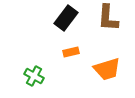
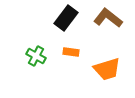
brown L-shape: rotated 124 degrees clockwise
orange rectangle: rotated 21 degrees clockwise
green cross: moved 2 px right, 20 px up
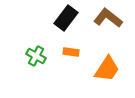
orange trapezoid: rotated 40 degrees counterclockwise
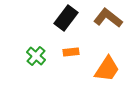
orange rectangle: rotated 14 degrees counterclockwise
green cross: rotated 12 degrees clockwise
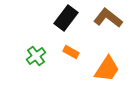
orange rectangle: rotated 35 degrees clockwise
green cross: rotated 12 degrees clockwise
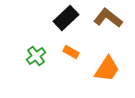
black rectangle: rotated 10 degrees clockwise
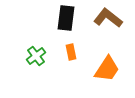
black rectangle: rotated 40 degrees counterclockwise
orange rectangle: rotated 49 degrees clockwise
